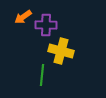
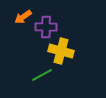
purple cross: moved 2 px down
green line: rotated 55 degrees clockwise
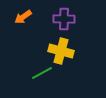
purple cross: moved 18 px right, 8 px up
green line: moved 2 px up
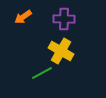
yellow cross: rotated 15 degrees clockwise
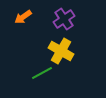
purple cross: rotated 35 degrees counterclockwise
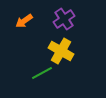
orange arrow: moved 1 px right, 4 px down
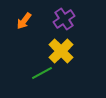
orange arrow: rotated 18 degrees counterclockwise
yellow cross: rotated 15 degrees clockwise
